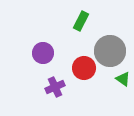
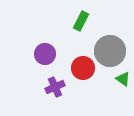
purple circle: moved 2 px right, 1 px down
red circle: moved 1 px left
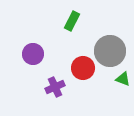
green rectangle: moved 9 px left
purple circle: moved 12 px left
green triangle: rotated 14 degrees counterclockwise
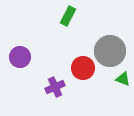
green rectangle: moved 4 px left, 5 px up
purple circle: moved 13 px left, 3 px down
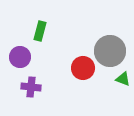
green rectangle: moved 28 px left, 15 px down; rotated 12 degrees counterclockwise
purple cross: moved 24 px left; rotated 30 degrees clockwise
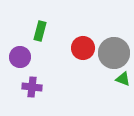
gray circle: moved 4 px right, 2 px down
red circle: moved 20 px up
purple cross: moved 1 px right
